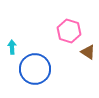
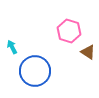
cyan arrow: rotated 24 degrees counterclockwise
blue circle: moved 2 px down
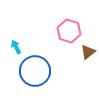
cyan arrow: moved 4 px right
brown triangle: rotated 49 degrees clockwise
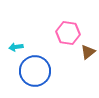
pink hexagon: moved 1 px left, 2 px down; rotated 10 degrees counterclockwise
cyan arrow: rotated 72 degrees counterclockwise
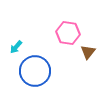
cyan arrow: rotated 40 degrees counterclockwise
brown triangle: rotated 14 degrees counterclockwise
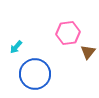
pink hexagon: rotated 15 degrees counterclockwise
blue circle: moved 3 px down
